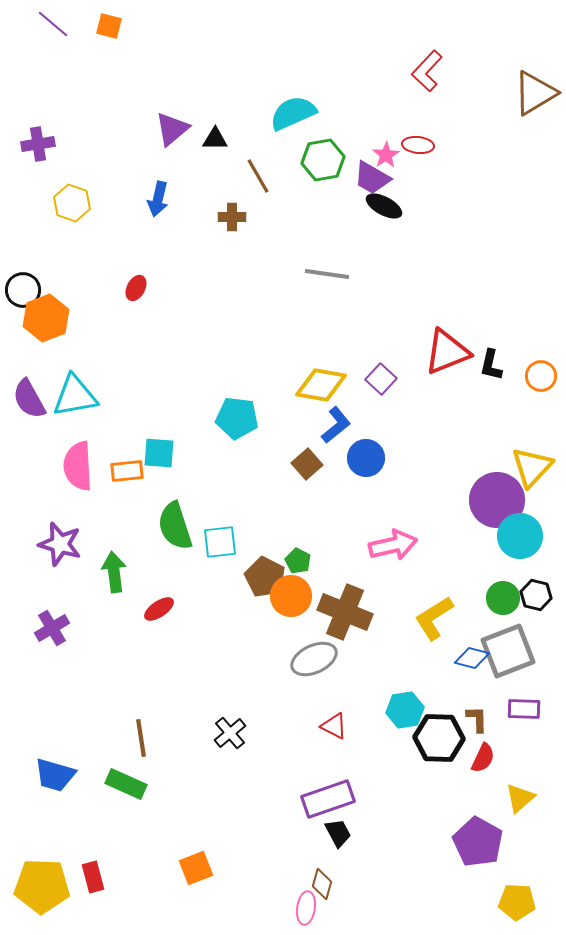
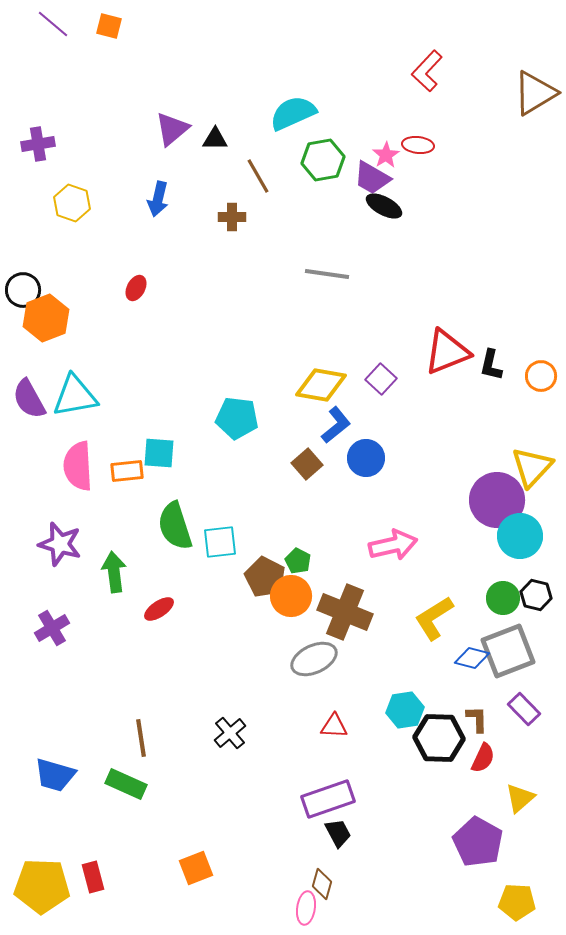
purple rectangle at (524, 709): rotated 44 degrees clockwise
red triangle at (334, 726): rotated 24 degrees counterclockwise
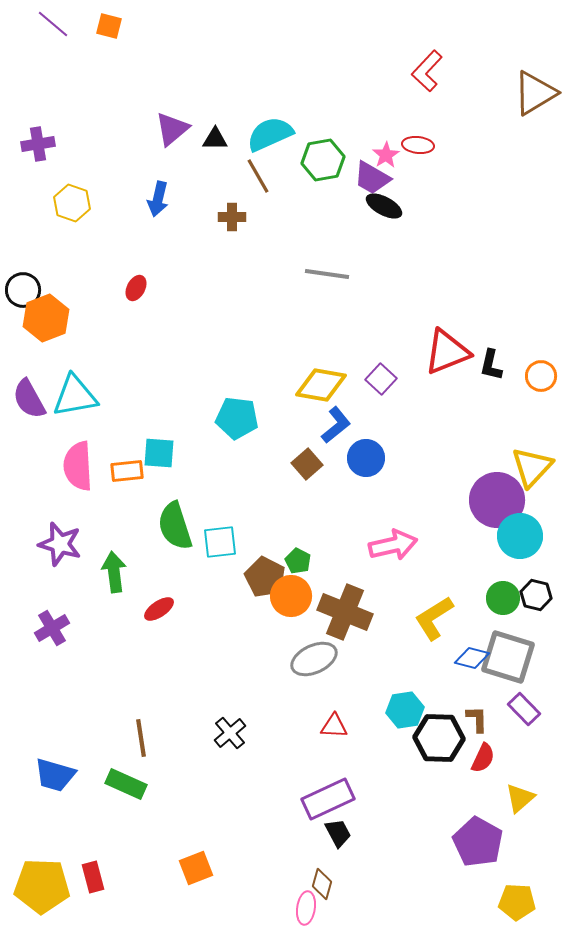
cyan semicircle at (293, 113): moved 23 px left, 21 px down
gray square at (508, 651): moved 6 px down; rotated 38 degrees clockwise
purple rectangle at (328, 799): rotated 6 degrees counterclockwise
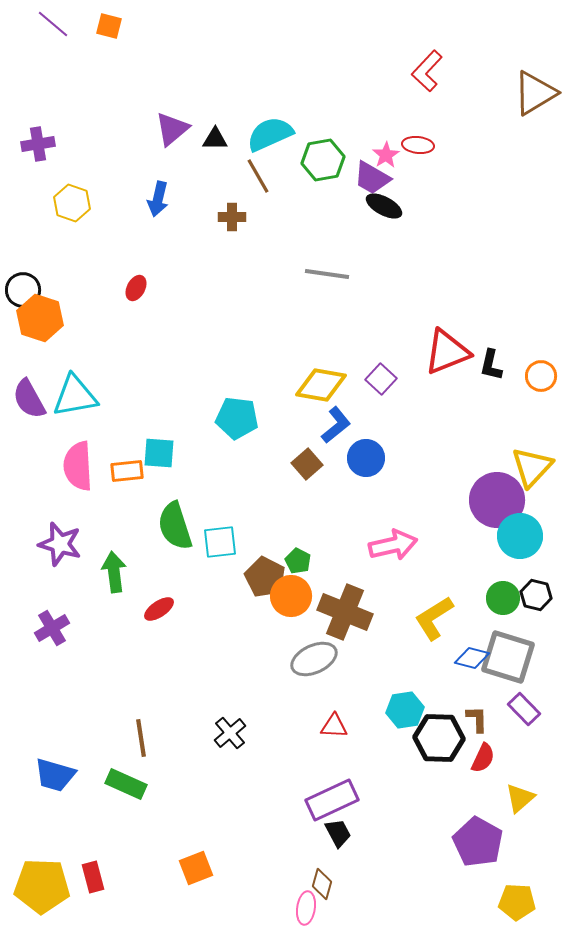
orange hexagon at (46, 318): moved 6 px left; rotated 21 degrees counterclockwise
purple rectangle at (328, 799): moved 4 px right, 1 px down
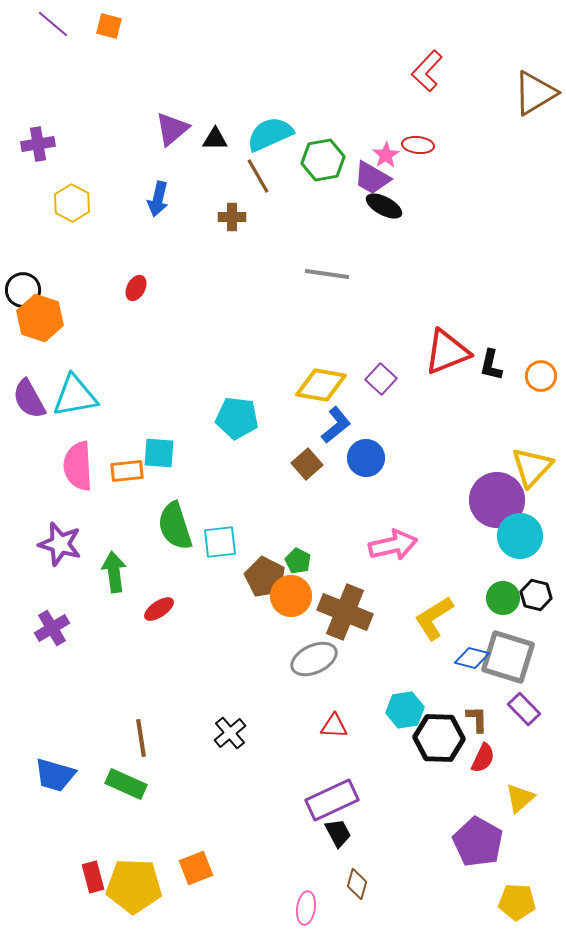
yellow hexagon at (72, 203): rotated 9 degrees clockwise
brown diamond at (322, 884): moved 35 px right
yellow pentagon at (42, 886): moved 92 px right
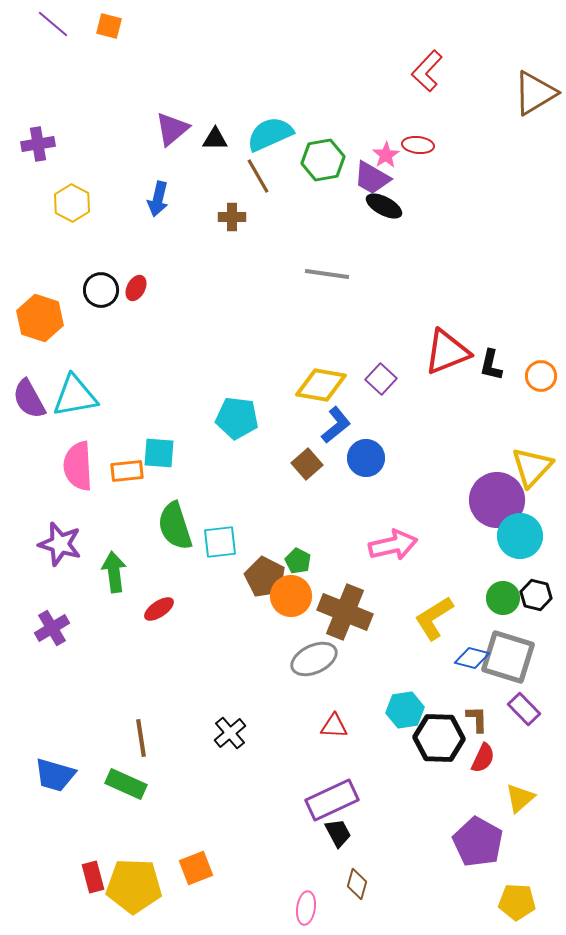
black circle at (23, 290): moved 78 px right
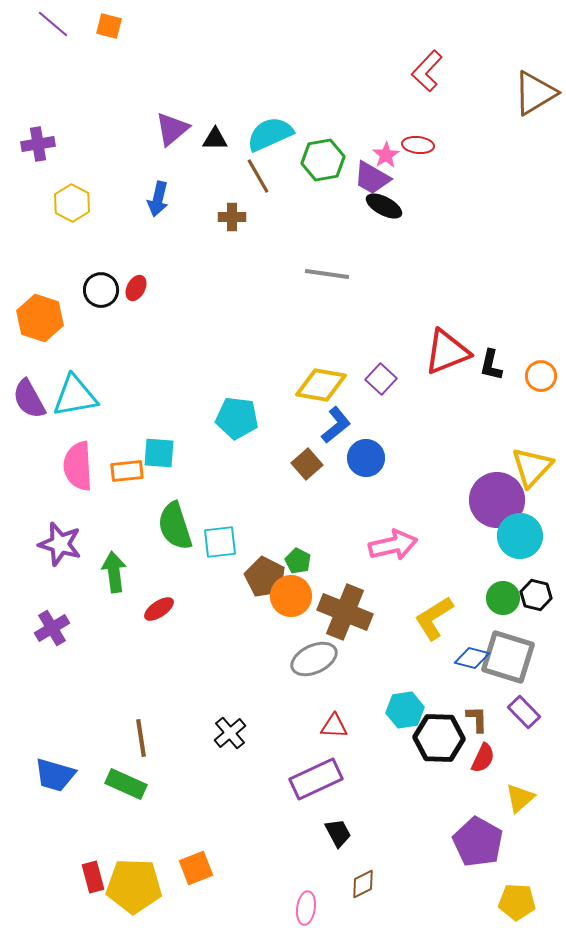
purple rectangle at (524, 709): moved 3 px down
purple rectangle at (332, 800): moved 16 px left, 21 px up
brown diamond at (357, 884): moved 6 px right; rotated 48 degrees clockwise
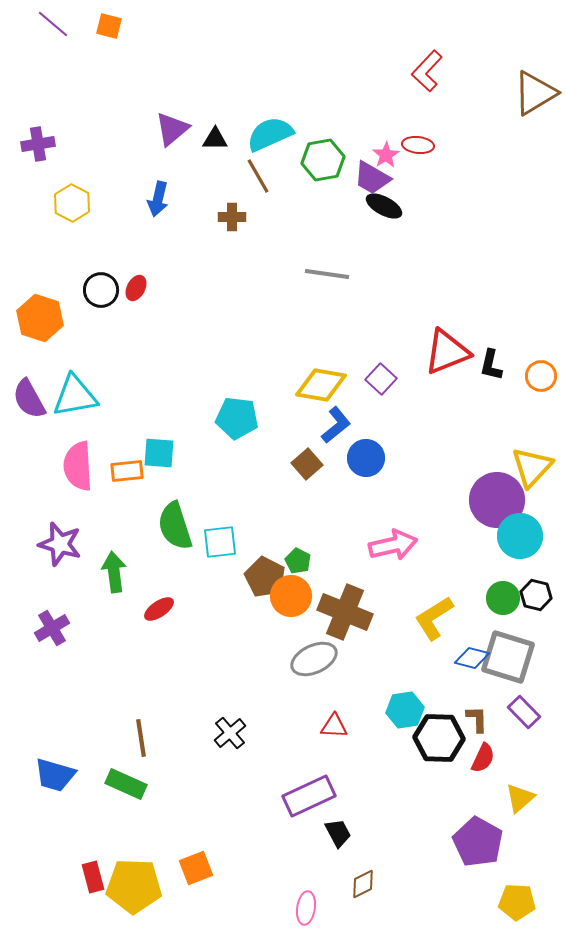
purple rectangle at (316, 779): moved 7 px left, 17 px down
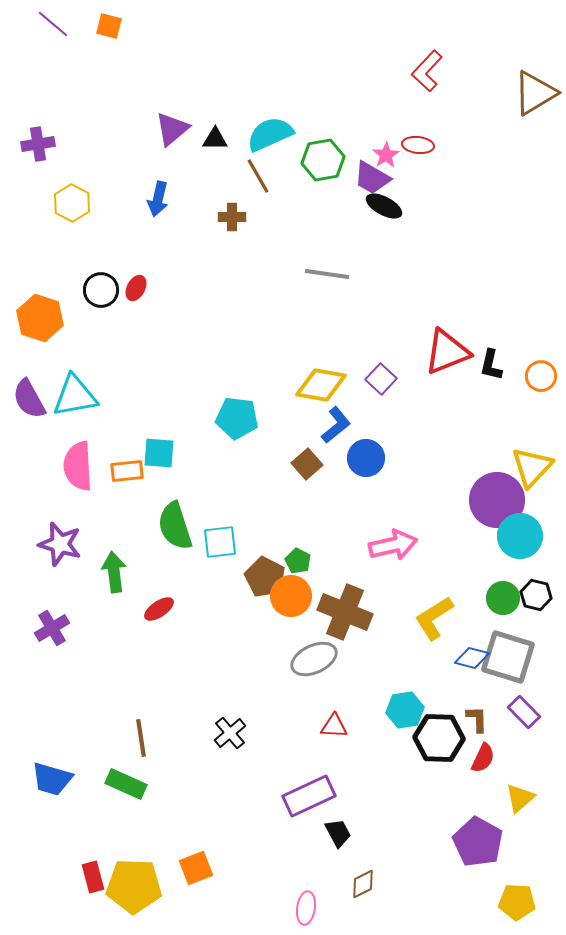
blue trapezoid at (55, 775): moved 3 px left, 4 px down
